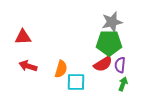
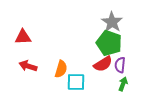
gray star: rotated 25 degrees counterclockwise
green pentagon: rotated 20 degrees clockwise
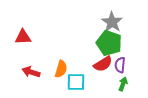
red arrow: moved 3 px right, 6 px down
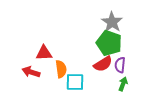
red triangle: moved 21 px right, 16 px down
orange semicircle: rotated 24 degrees counterclockwise
cyan square: moved 1 px left
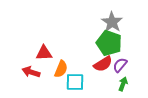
purple semicircle: rotated 35 degrees clockwise
orange semicircle: rotated 30 degrees clockwise
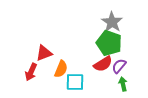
red triangle: rotated 18 degrees counterclockwise
purple semicircle: moved 1 px left, 1 px down
red arrow: rotated 84 degrees counterclockwise
green arrow: rotated 32 degrees counterclockwise
